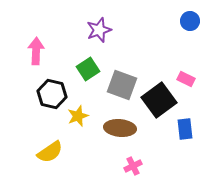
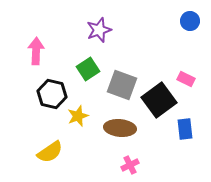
pink cross: moved 3 px left, 1 px up
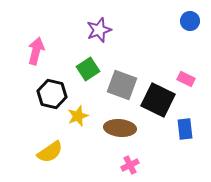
pink arrow: rotated 12 degrees clockwise
black square: moved 1 px left; rotated 28 degrees counterclockwise
